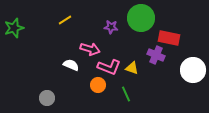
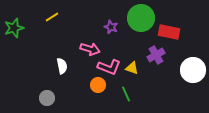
yellow line: moved 13 px left, 3 px up
purple star: rotated 16 degrees clockwise
red rectangle: moved 6 px up
purple cross: rotated 36 degrees clockwise
white semicircle: moved 9 px left, 1 px down; rotated 56 degrees clockwise
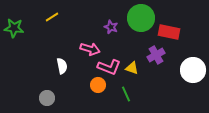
green star: rotated 24 degrees clockwise
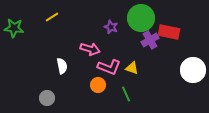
purple cross: moved 6 px left, 15 px up
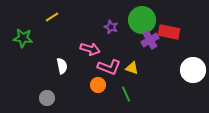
green circle: moved 1 px right, 2 px down
green star: moved 9 px right, 10 px down
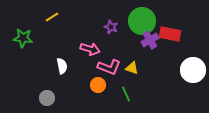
green circle: moved 1 px down
red rectangle: moved 1 px right, 2 px down
